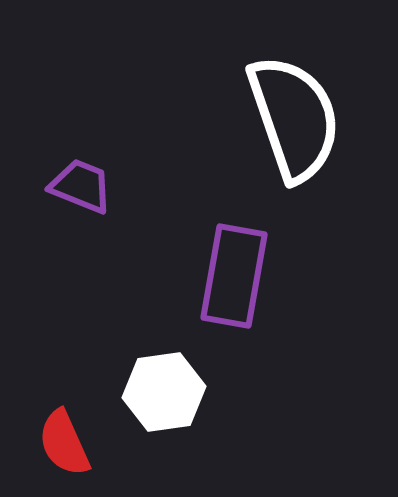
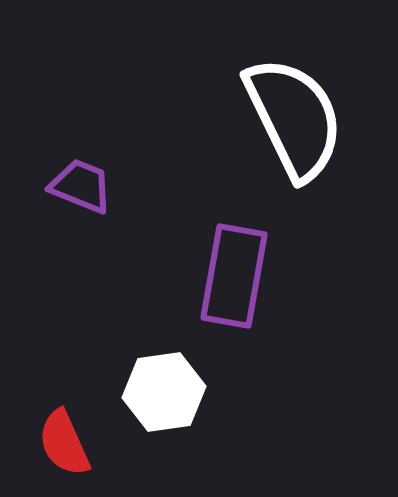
white semicircle: rotated 7 degrees counterclockwise
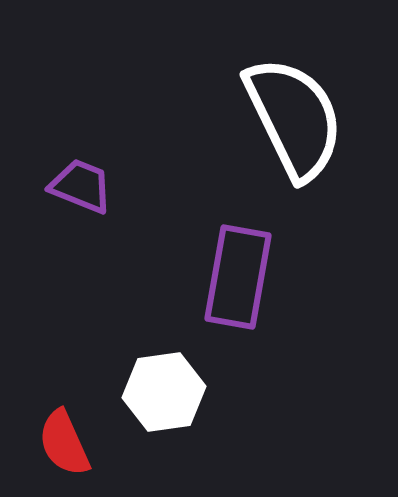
purple rectangle: moved 4 px right, 1 px down
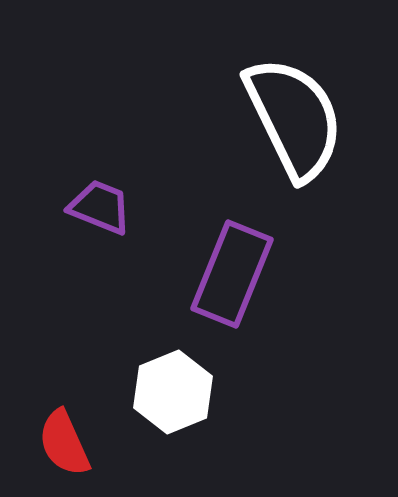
purple trapezoid: moved 19 px right, 21 px down
purple rectangle: moved 6 px left, 3 px up; rotated 12 degrees clockwise
white hexagon: moved 9 px right; rotated 14 degrees counterclockwise
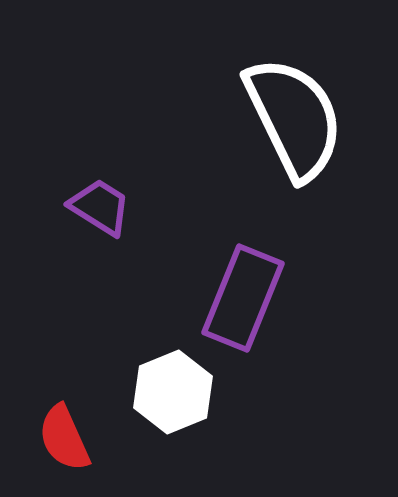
purple trapezoid: rotated 10 degrees clockwise
purple rectangle: moved 11 px right, 24 px down
red semicircle: moved 5 px up
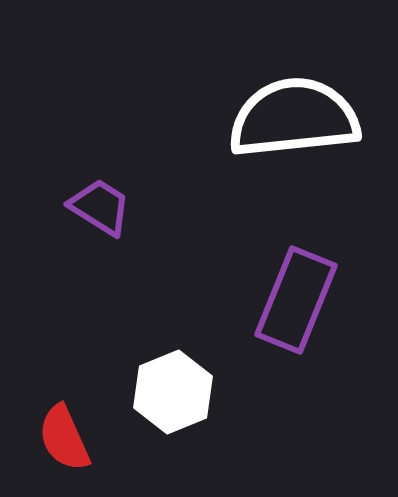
white semicircle: rotated 70 degrees counterclockwise
purple rectangle: moved 53 px right, 2 px down
